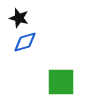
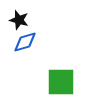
black star: moved 2 px down
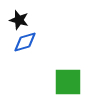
green square: moved 7 px right
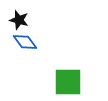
blue diamond: rotated 70 degrees clockwise
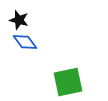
green square: rotated 12 degrees counterclockwise
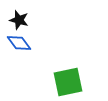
blue diamond: moved 6 px left, 1 px down
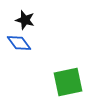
black star: moved 6 px right
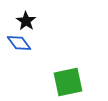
black star: moved 1 px right, 1 px down; rotated 18 degrees clockwise
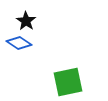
blue diamond: rotated 20 degrees counterclockwise
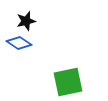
black star: rotated 24 degrees clockwise
